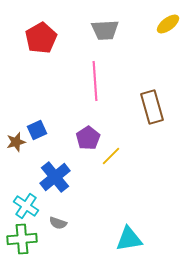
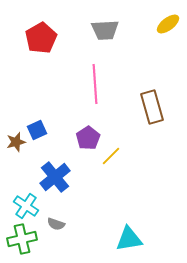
pink line: moved 3 px down
gray semicircle: moved 2 px left, 1 px down
green cross: rotated 8 degrees counterclockwise
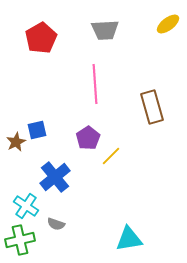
blue square: rotated 12 degrees clockwise
brown star: rotated 12 degrees counterclockwise
green cross: moved 2 px left, 1 px down
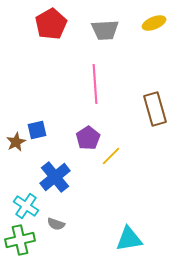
yellow ellipse: moved 14 px left, 1 px up; rotated 15 degrees clockwise
red pentagon: moved 10 px right, 14 px up
brown rectangle: moved 3 px right, 2 px down
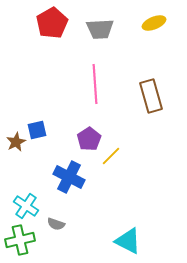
red pentagon: moved 1 px right, 1 px up
gray trapezoid: moved 5 px left, 1 px up
brown rectangle: moved 4 px left, 13 px up
purple pentagon: moved 1 px right, 1 px down
blue cross: moved 14 px right; rotated 24 degrees counterclockwise
cyan triangle: moved 1 px left, 2 px down; rotated 36 degrees clockwise
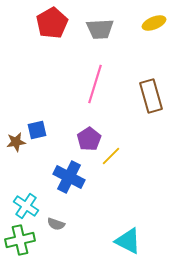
pink line: rotated 21 degrees clockwise
brown star: rotated 18 degrees clockwise
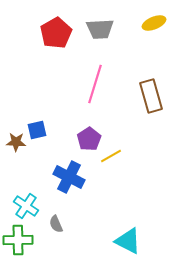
red pentagon: moved 4 px right, 10 px down
brown star: rotated 12 degrees clockwise
yellow line: rotated 15 degrees clockwise
gray semicircle: rotated 48 degrees clockwise
green cross: moved 2 px left; rotated 12 degrees clockwise
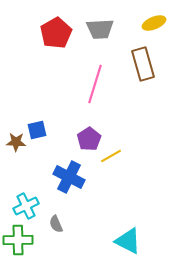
brown rectangle: moved 8 px left, 32 px up
cyan cross: rotated 30 degrees clockwise
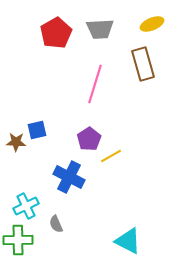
yellow ellipse: moved 2 px left, 1 px down
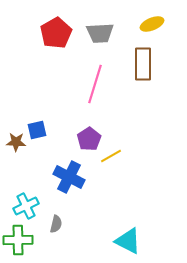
gray trapezoid: moved 4 px down
brown rectangle: rotated 16 degrees clockwise
gray semicircle: rotated 144 degrees counterclockwise
